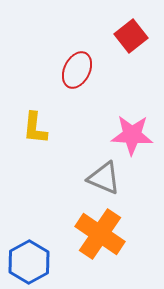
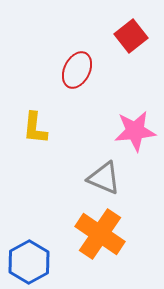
pink star: moved 3 px right, 4 px up; rotated 9 degrees counterclockwise
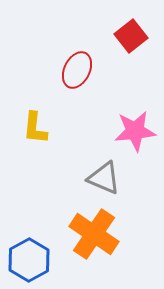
orange cross: moved 6 px left
blue hexagon: moved 2 px up
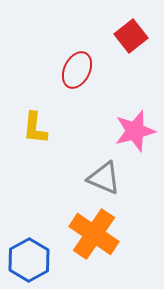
pink star: rotated 9 degrees counterclockwise
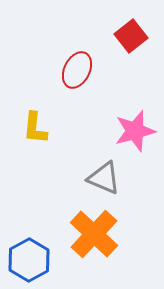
orange cross: rotated 9 degrees clockwise
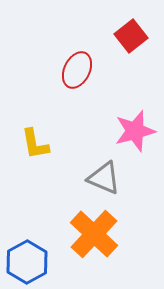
yellow L-shape: moved 16 px down; rotated 16 degrees counterclockwise
blue hexagon: moved 2 px left, 2 px down
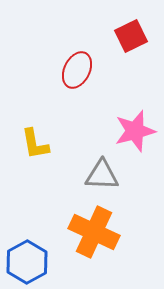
red square: rotated 12 degrees clockwise
gray triangle: moved 2 px left, 3 px up; rotated 21 degrees counterclockwise
orange cross: moved 2 px up; rotated 18 degrees counterclockwise
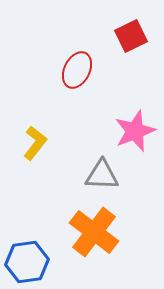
pink star: rotated 6 degrees counterclockwise
yellow L-shape: moved 1 px up; rotated 132 degrees counterclockwise
orange cross: rotated 12 degrees clockwise
blue hexagon: rotated 21 degrees clockwise
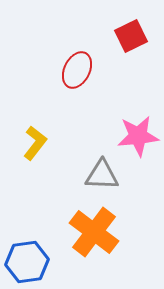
pink star: moved 3 px right, 5 px down; rotated 15 degrees clockwise
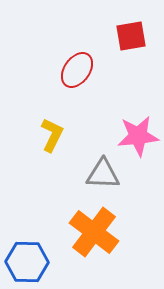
red square: rotated 16 degrees clockwise
red ellipse: rotated 9 degrees clockwise
yellow L-shape: moved 17 px right, 8 px up; rotated 12 degrees counterclockwise
gray triangle: moved 1 px right, 1 px up
blue hexagon: rotated 9 degrees clockwise
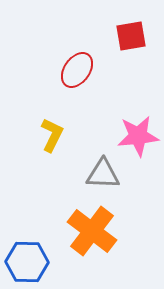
orange cross: moved 2 px left, 1 px up
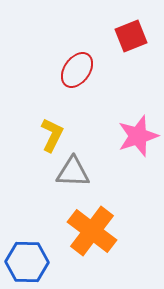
red square: rotated 12 degrees counterclockwise
pink star: rotated 12 degrees counterclockwise
gray triangle: moved 30 px left, 2 px up
